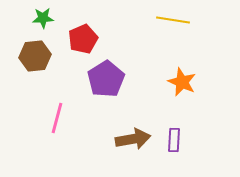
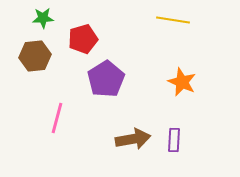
red pentagon: rotated 8 degrees clockwise
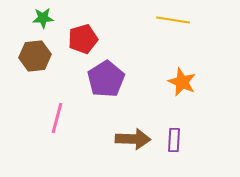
brown arrow: rotated 12 degrees clockwise
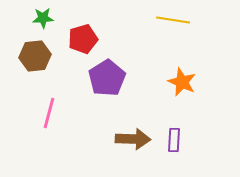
purple pentagon: moved 1 px right, 1 px up
pink line: moved 8 px left, 5 px up
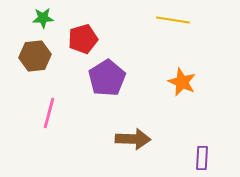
purple rectangle: moved 28 px right, 18 px down
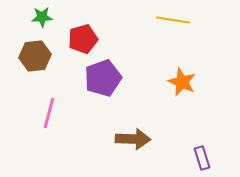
green star: moved 1 px left, 1 px up
purple pentagon: moved 4 px left; rotated 12 degrees clockwise
purple rectangle: rotated 20 degrees counterclockwise
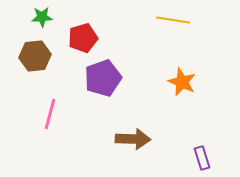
red pentagon: moved 1 px up
pink line: moved 1 px right, 1 px down
